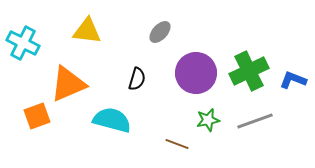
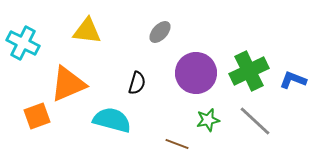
black semicircle: moved 4 px down
gray line: rotated 63 degrees clockwise
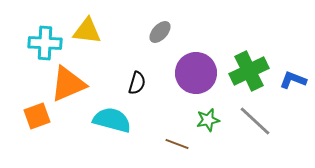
cyan cross: moved 22 px right; rotated 24 degrees counterclockwise
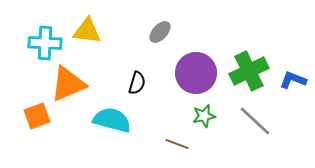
green star: moved 4 px left, 4 px up
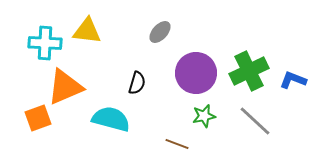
orange triangle: moved 3 px left, 3 px down
orange square: moved 1 px right, 2 px down
cyan semicircle: moved 1 px left, 1 px up
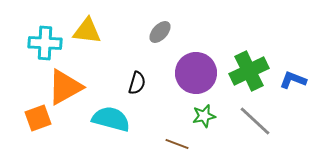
orange triangle: rotated 6 degrees counterclockwise
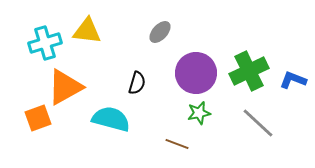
cyan cross: rotated 20 degrees counterclockwise
green star: moved 5 px left, 3 px up
gray line: moved 3 px right, 2 px down
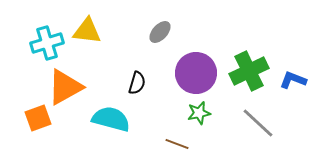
cyan cross: moved 2 px right
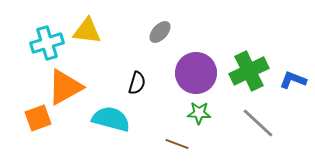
green star: rotated 15 degrees clockwise
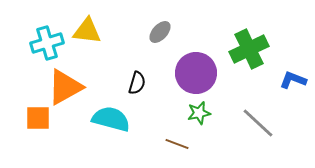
green cross: moved 22 px up
green star: rotated 15 degrees counterclockwise
orange square: rotated 20 degrees clockwise
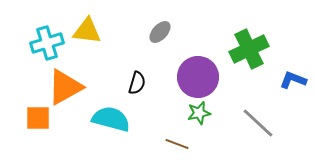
purple circle: moved 2 px right, 4 px down
